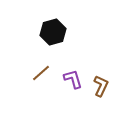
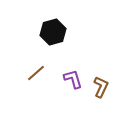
brown line: moved 5 px left
brown L-shape: moved 1 px down
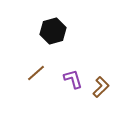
black hexagon: moved 1 px up
brown L-shape: rotated 20 degrees clockwise
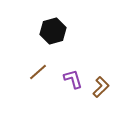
brown line: moved 2 px right, 1 px up
